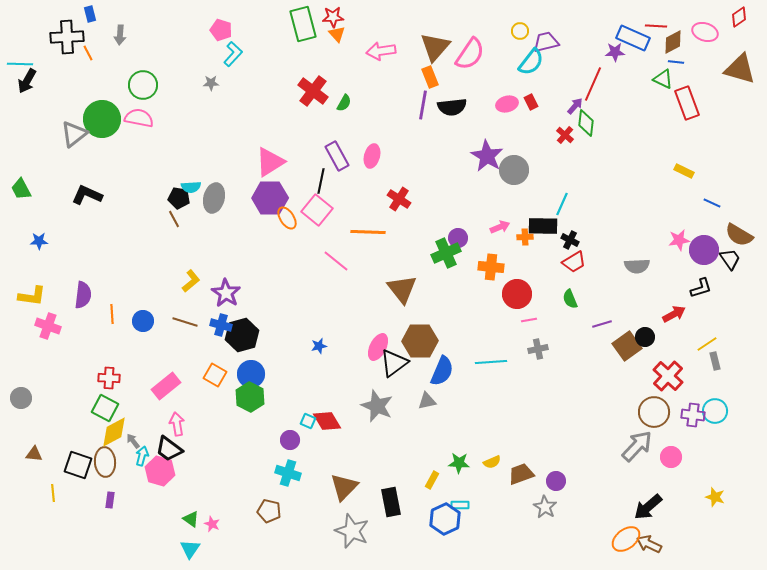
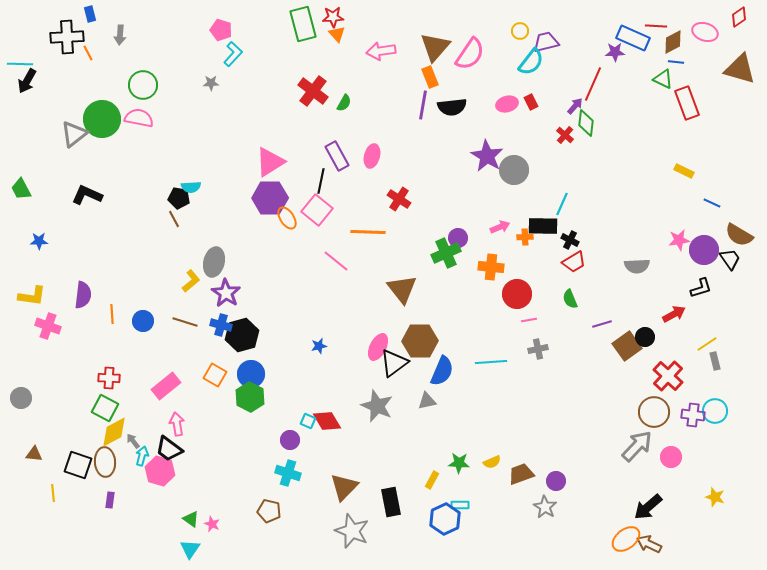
gray ellipse at (214, 198): moved 64 px down
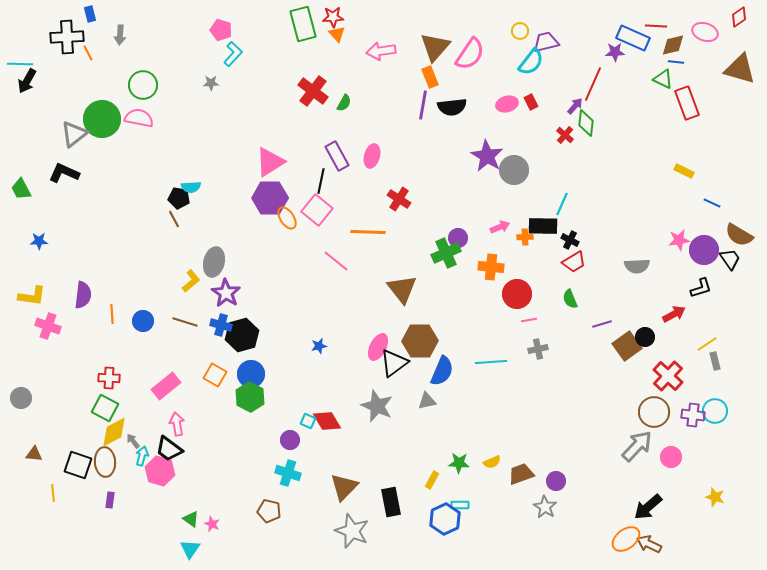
brown diamond at (673, 42): moved 3 px down; rotated 15 degrees clockwise
black L-shape at (87, 195): moved 23 px left, 22 px up
